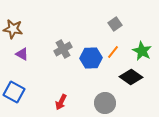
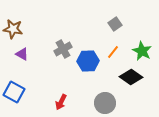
blue hexagon: moved 3 px left, 3 px down
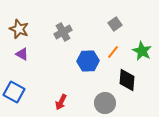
brown star: moved 6 px right; rotated 12 degrees clockwise
gray cross: moved 17 px up
black diamond: moved 4 px left, 3 px down; rotated 60 degrees clockwise
